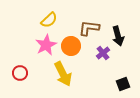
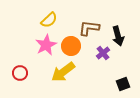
yellow arrow: moved 2 px up; rotated 80 degrees clockwise
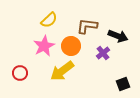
brown L-shape: moved 2 px left, 2 px up
black arrow: rotated 54 degrees counterclockwise
pink star: moved 2 px left, 1 px down
yellow arrow: moved 1 px left, 1 px up
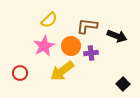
black arrow: moved 1 px left
purple cross: moved 12 px left; rotated 32 degrees clockwise
black square: rotated 24 degrees counterclockwise
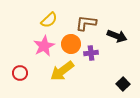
brown L-shape: moved 1 px left, 3 px up
orange circle: moved 2 px up
